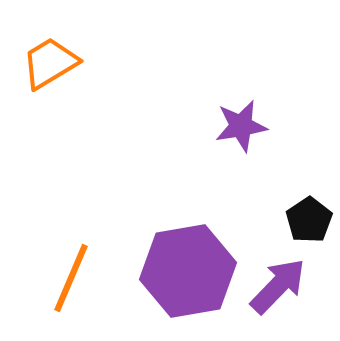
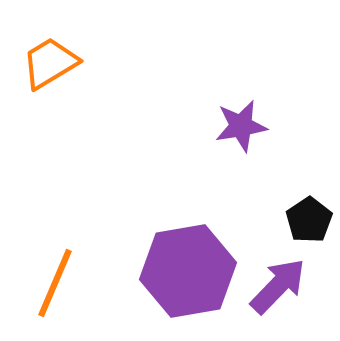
orange line: moved 16 px left, 5 px down
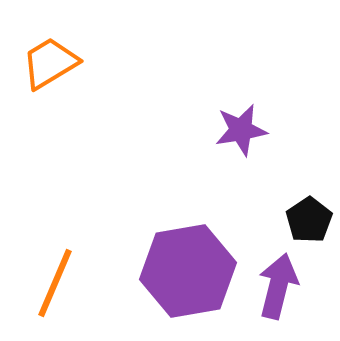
purple star: moved 4 px down
purple arrow: rotated 30 degrees counterclockwise
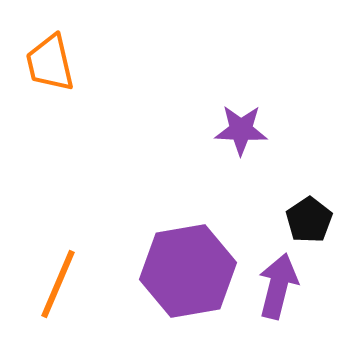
orange trapezoid: rotated 72 degrees counterclockwise
purple star: rotated 12 degrees clockwise
orange line: moved 3 px right, 1 px down
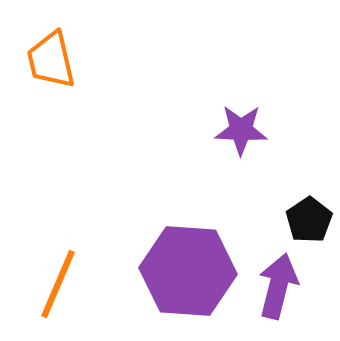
orange trapezoid: moved 1 px right, 3 px up
purple hexagon: rotated 14 degrees clockwise
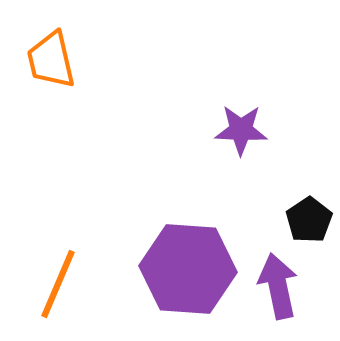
purple hexagon: moved 2 px up
purple arrow: rotated 26 degrees counterclockwise
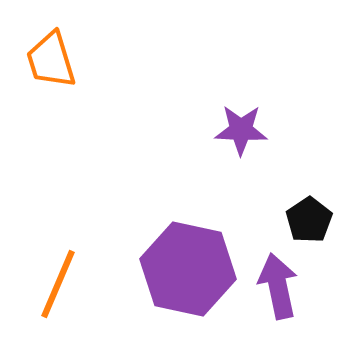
orange trapezoid: rotated 4 degrees counterclockwise
purple hexagon: rotated 8 degrees clockwise
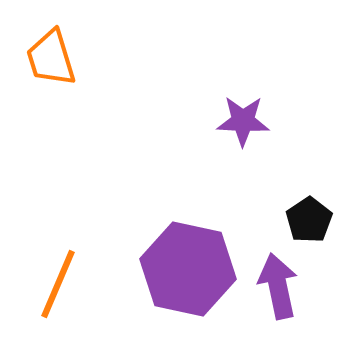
orange trapezoid: moved 2 px up
purple star: moved 2 px right, 9 px up
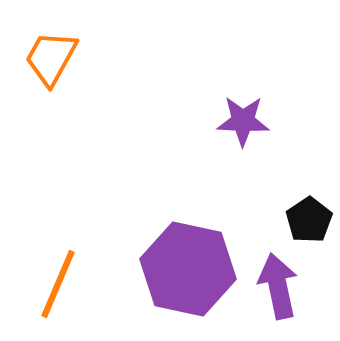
orange trapezoid: rotated 46 degrees clockwise
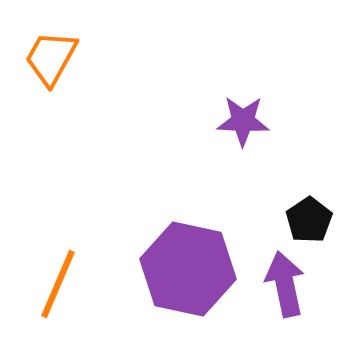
purple arrow: moved 7 px right, 2 px up
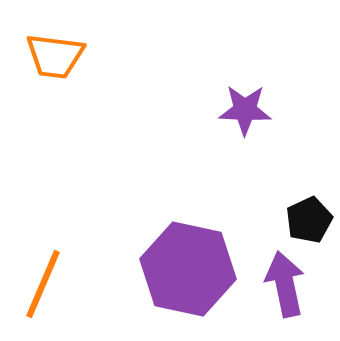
orange trapezoid: moved 4 px right, 2 px up; rotated 112 degrees counterclockwise
purple star: moved 2 px right, 11 px up
black pentagon: rotated 9 degrees clockwise
orange line: moved 15 px left
